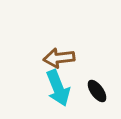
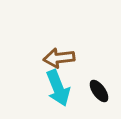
black ellipse: moved 2 px right
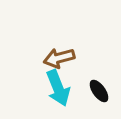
brown arrow: rotated 8 degrees counterclockwise
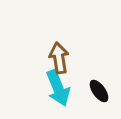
brown arrow: rotated 96 degrees clockwise
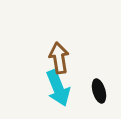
black ellipse: rotated 20 degrees clockwise
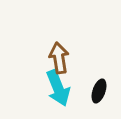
black ellipse: rotated 35 degrees clockwise
